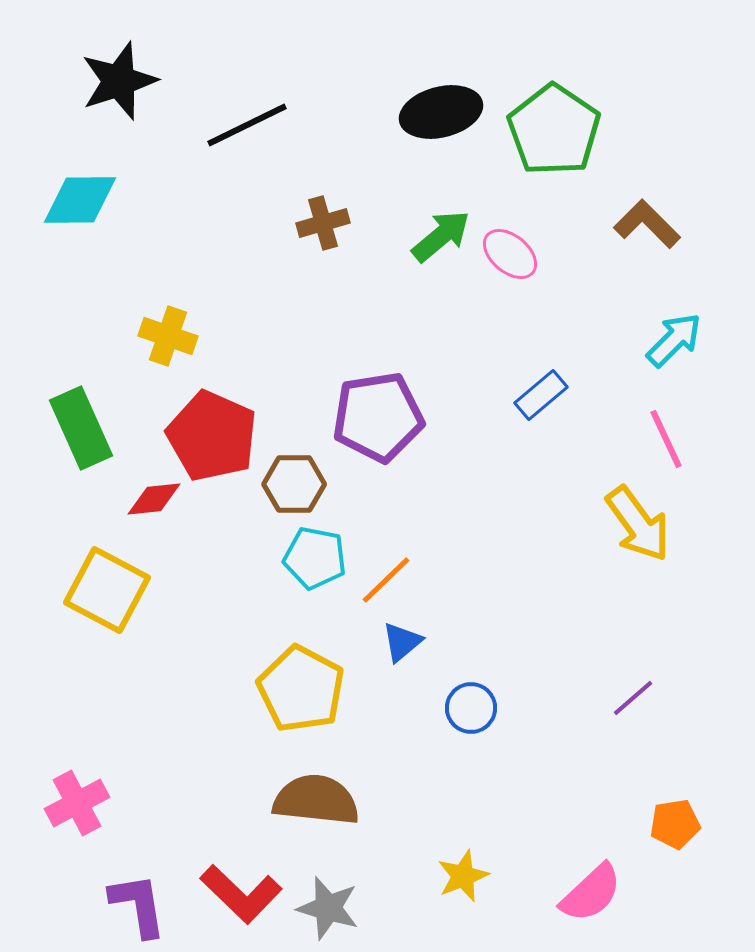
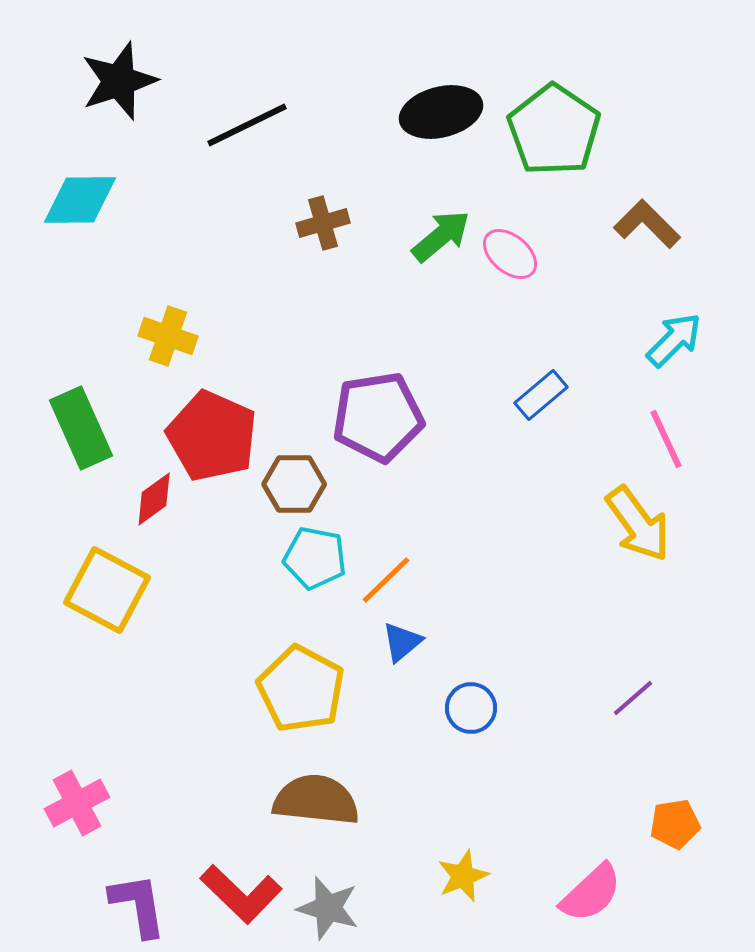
red diamond: rotated 30 degrees counterclockwise
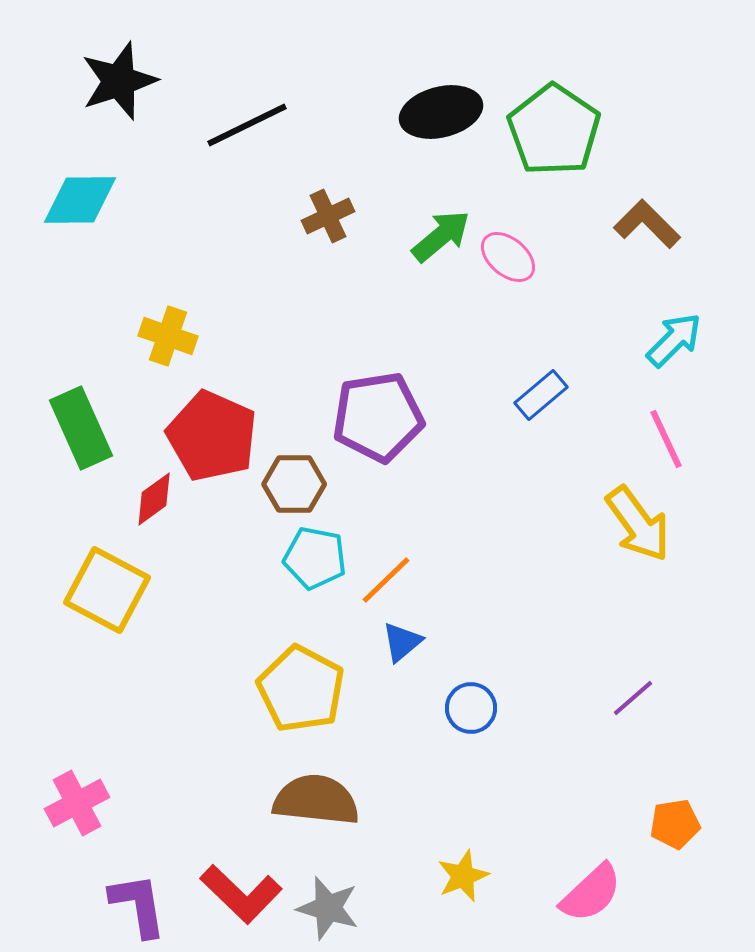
brown cross: moved 5 px right, 7 px up; rotated 9 degrees counterclockwise
pink ellipse: moved 2 px left, 3 px down
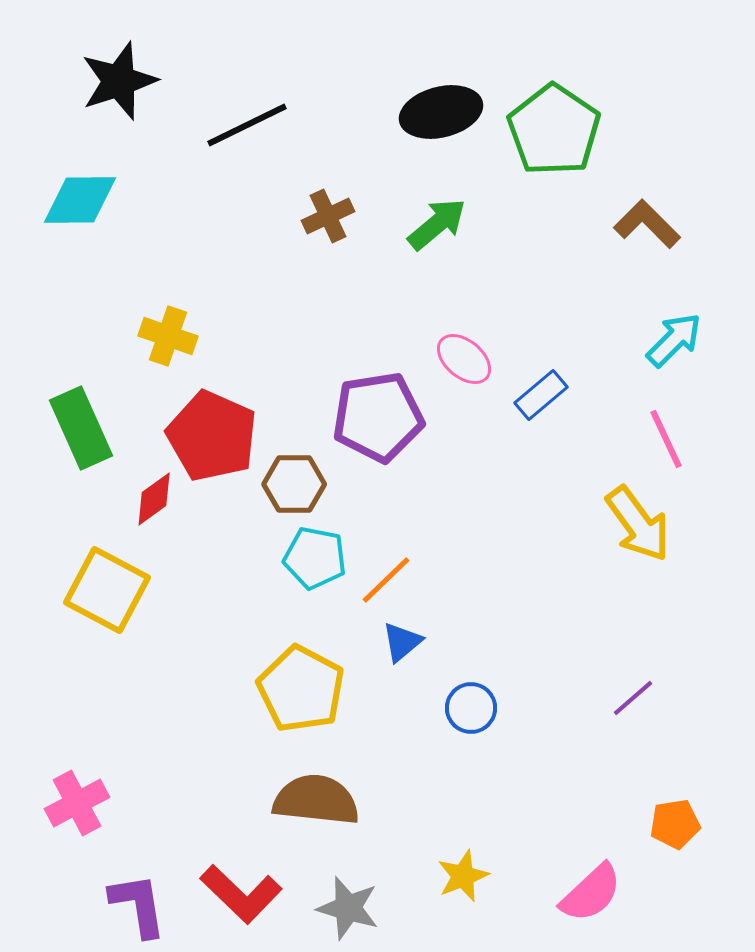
green arrow: moved 4 px left, 12 px up
pink ellipse: moved 44 px left, 102 px down
gray star: moved 20 px right
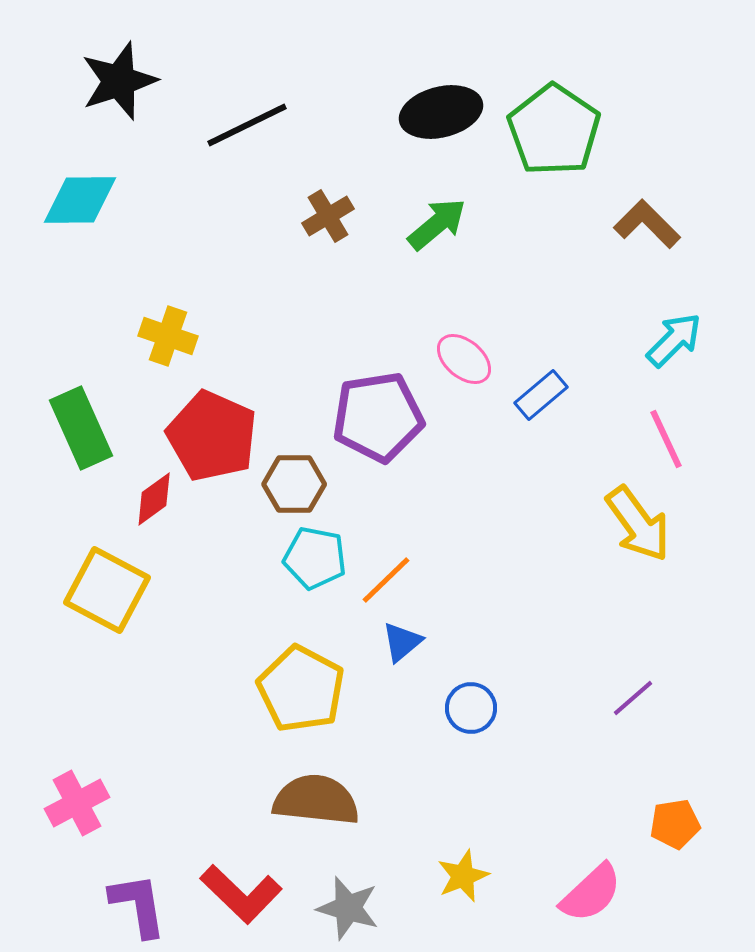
brown cross: rotated 6 degrees counterclockwise
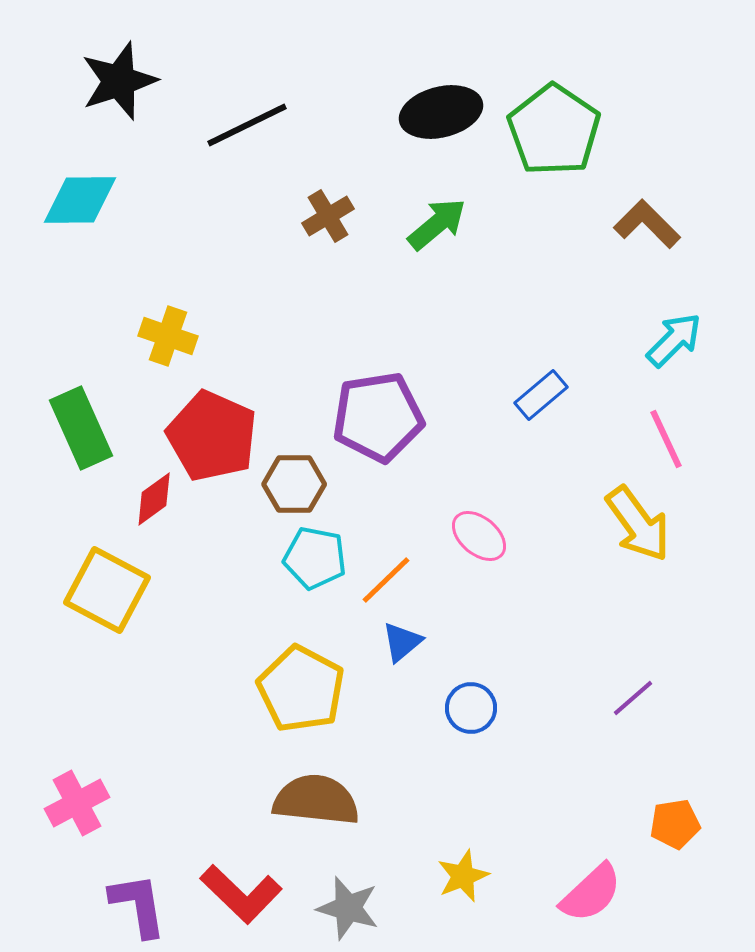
pink ellipse: moved 15 px right, 177 px down
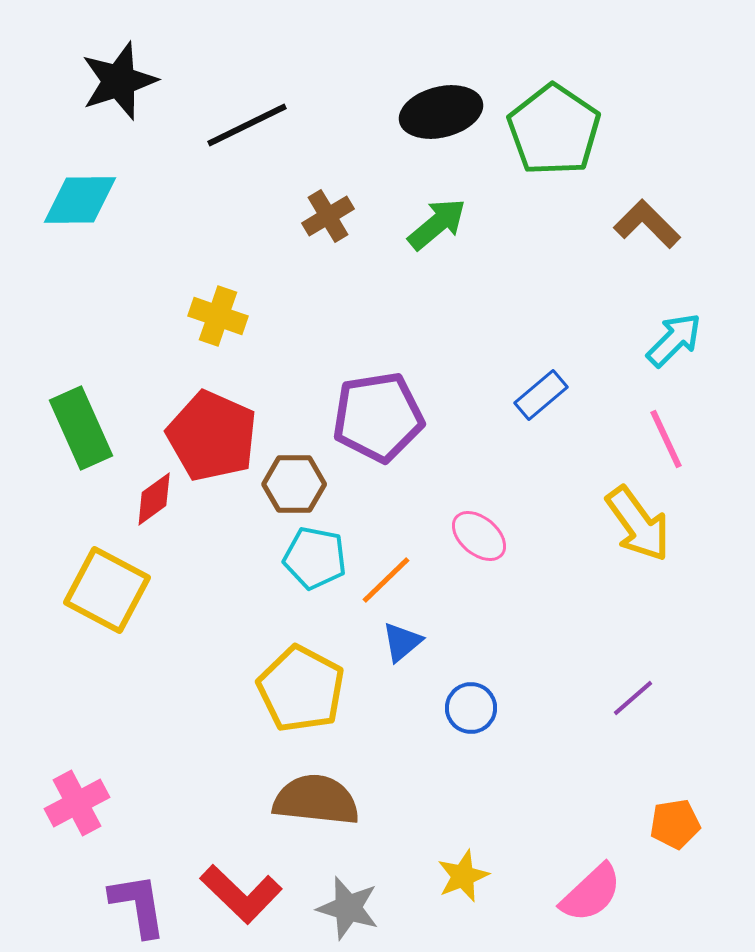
yellow cross: moved 50 px right, 20 px up
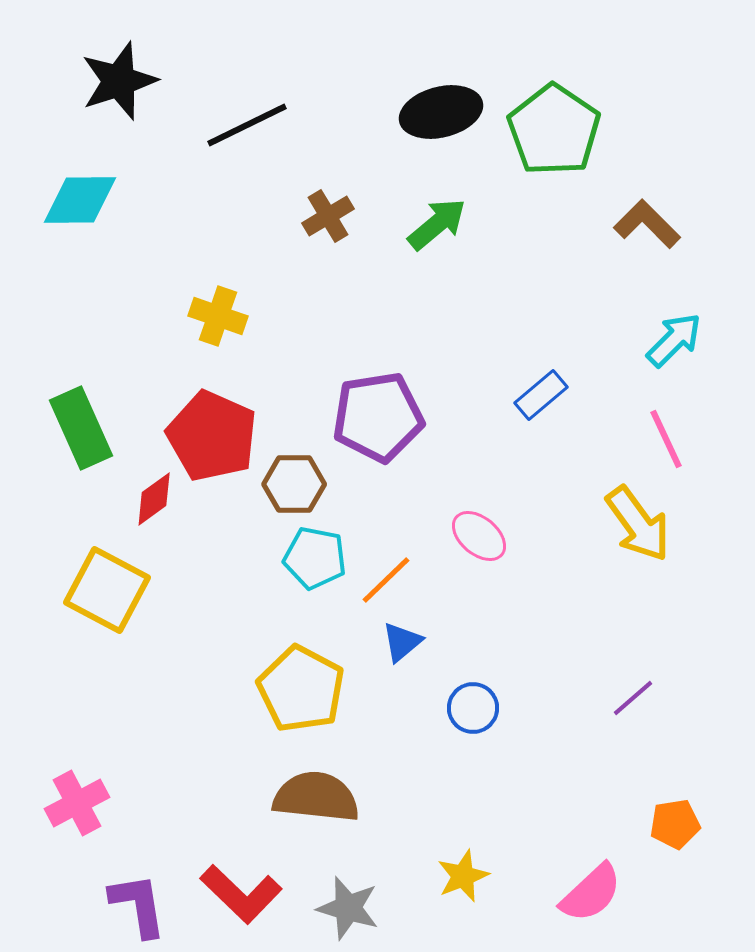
blue circle: moved 2 px right
brown semicircle: moved 3 px up
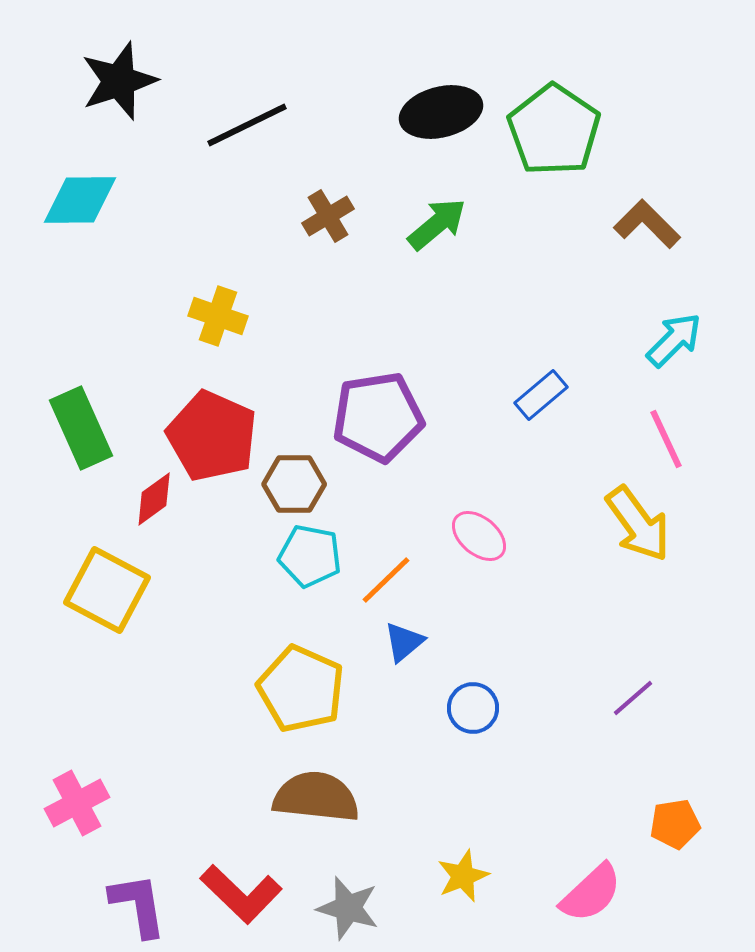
cyan pentagon: moved 5 px left, 2 px up
blue triangle: moved 2 px right
yellow pentagon: rotated 4 degrees counterclockwise
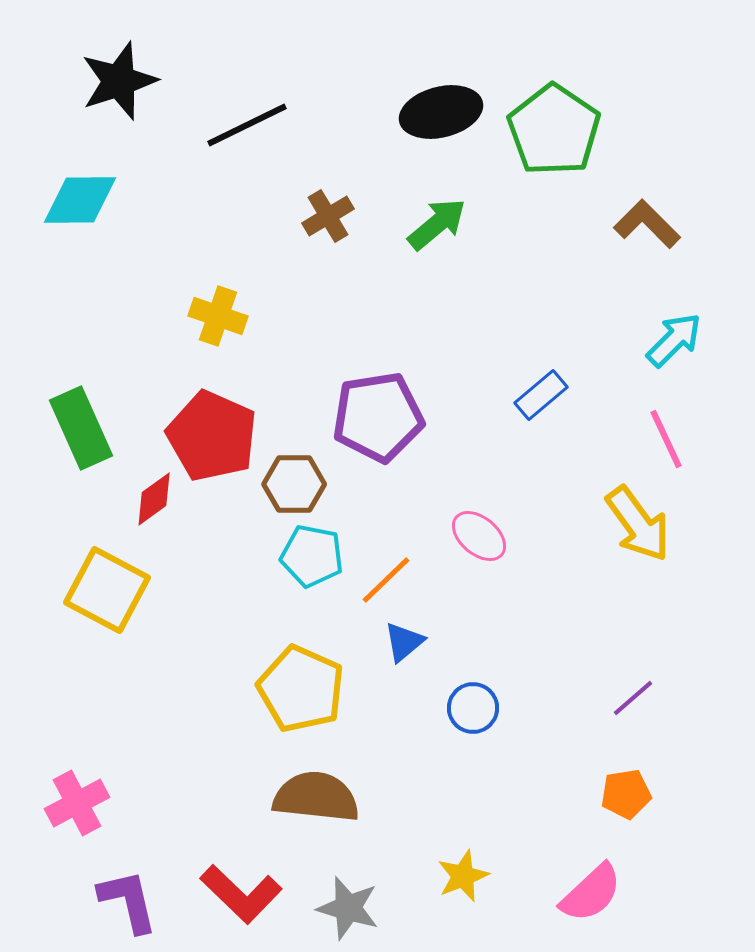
cyan pentagon: moved 2 px right
orange pentagon: moved 49 px left, 30 px up
purple L-shape: moved 10 px left, 4 px up; rotated 4 degrees counterclockwise
